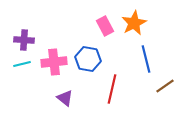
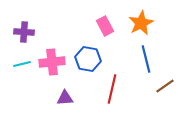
orange star: moved 7 px right
purple cross: moved 8 px up
pink cross: moved 2 px left
purple triangle: rotated 42 degrees counterclockwise
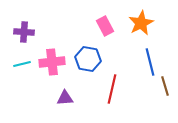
blue line: moved 4 px right, 3 px down
brown line: rotated 72 degrees counterclockwise
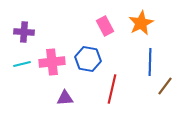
blue line: rotated 16 degrees clockwise
brown line: rotated 54 degrees clockwise
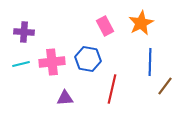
cyan line: moved 1 px left
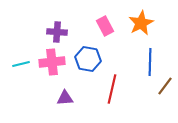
purple cross: moved 33 px right
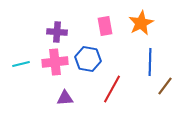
pink rectangle: rotated 18 degrees clockwise
pink cross: moved 3 px right
red line: rotated 16 degrees clockwise
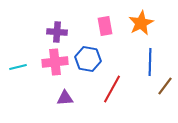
cyan line: moved 3 px left, 3 px down
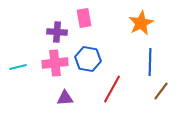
pink rectangle: moved 21 px left, 8 px up
pink cross: moved 1 px down
brown line: moved 4 px left, 5 px down
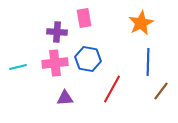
blue line: moved 2 px left
